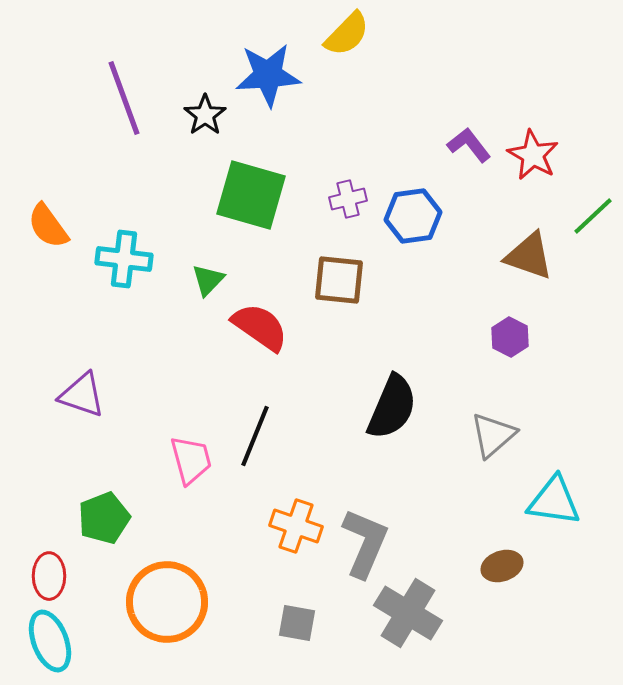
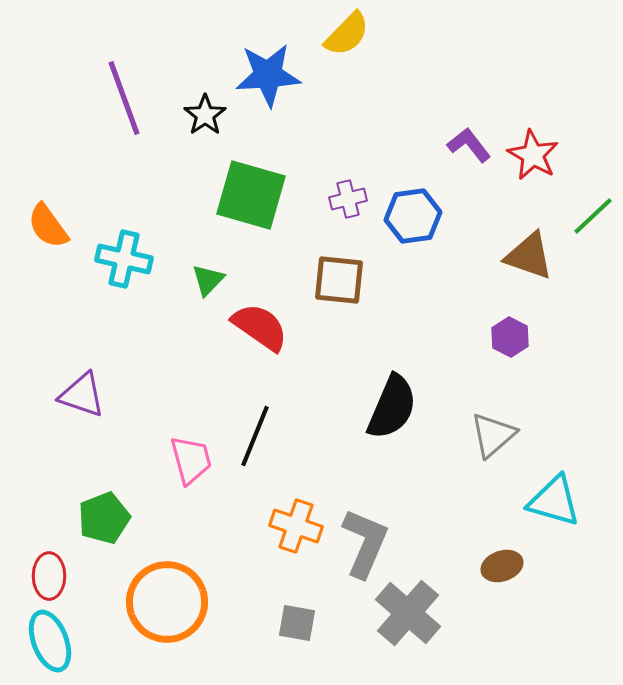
cyan cross: rotated 6 degrees clockwise
cyan triangle: rotated 8 degrees clockwise
gray cross: rotated 10 degrees clockwise
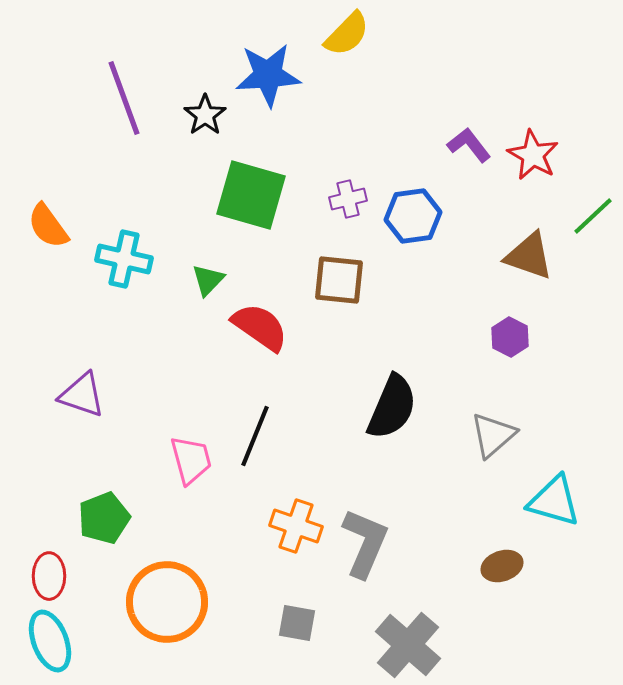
gray cross: moved 32 px down
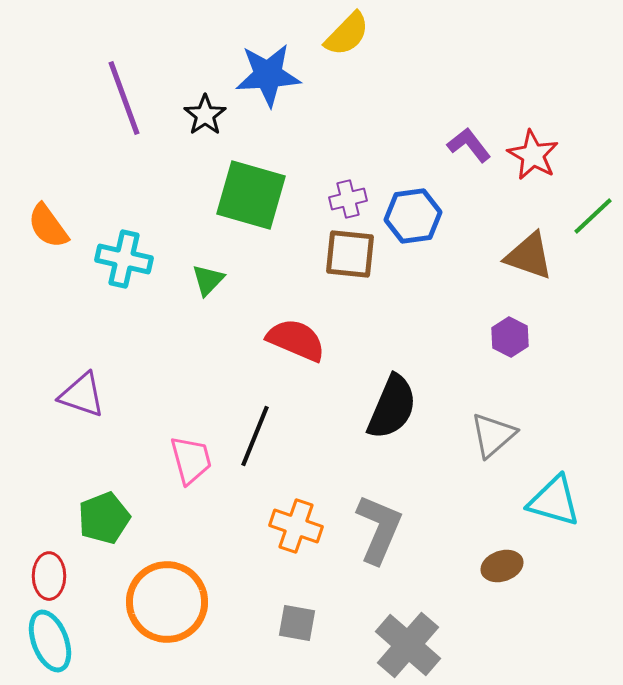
brown square: moved 11 px right, 26 px up
red semicircle: moved 36 px right, 13 px down; rotated 12 degrees counterclockwise
gray L-shape: moved 14 px right, 14 px up
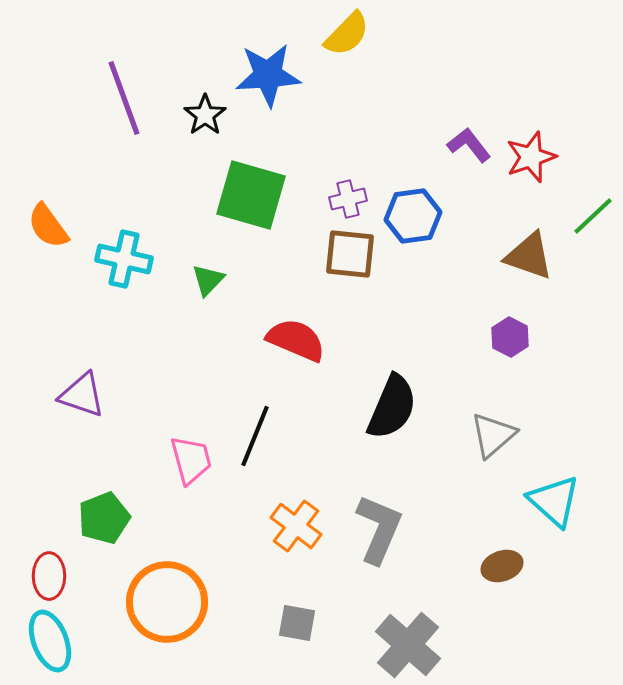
red star: moved 2 px left, 2 px down; rotated 24 degrees clockwise
cyan triangle: rotated 26 degrees clockwise
orange cross: rotated 18 degrees clockwise
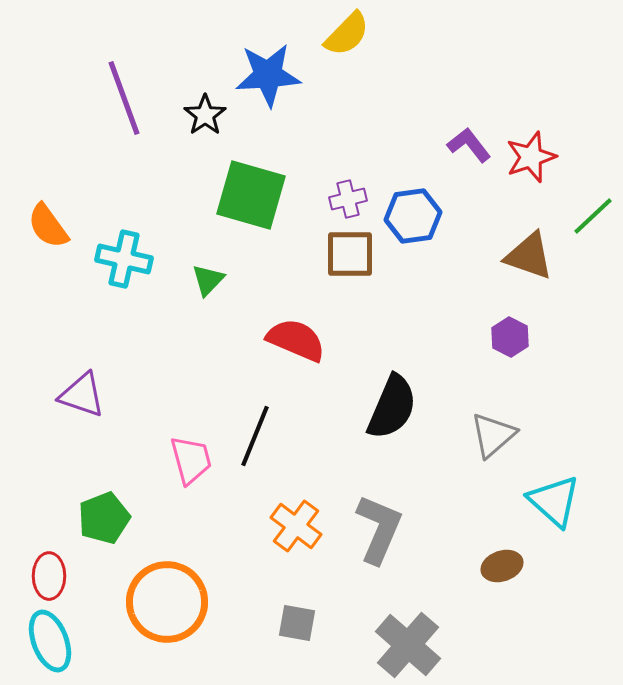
brown square: rotated 6 degrees counterclockwise
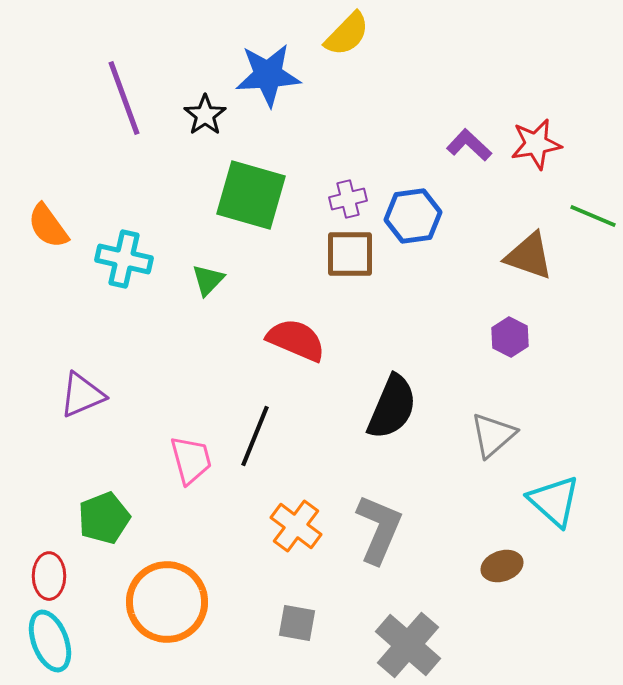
purple L-shape: rotated 9 degrees counterclockwise
red star: moved 5 px right, 13 px up; rotated 9 degrees clockwise
green line: rotated 66 degrees clockwise
purple triangle: rotated 42 degrees counterclockwise
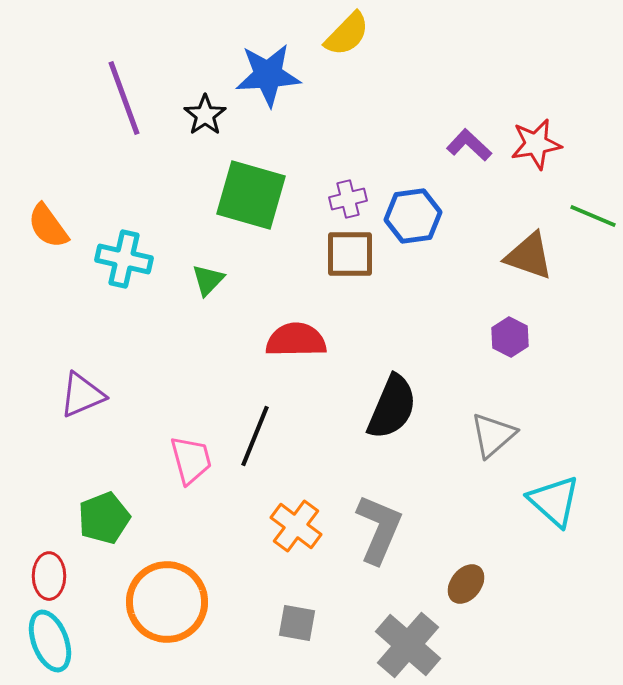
red semicircle: rotated 24 degrees counterclockwise
brown ellipse: moved 36 px left, 18 px down; rotated 33 degrees counterclockwise
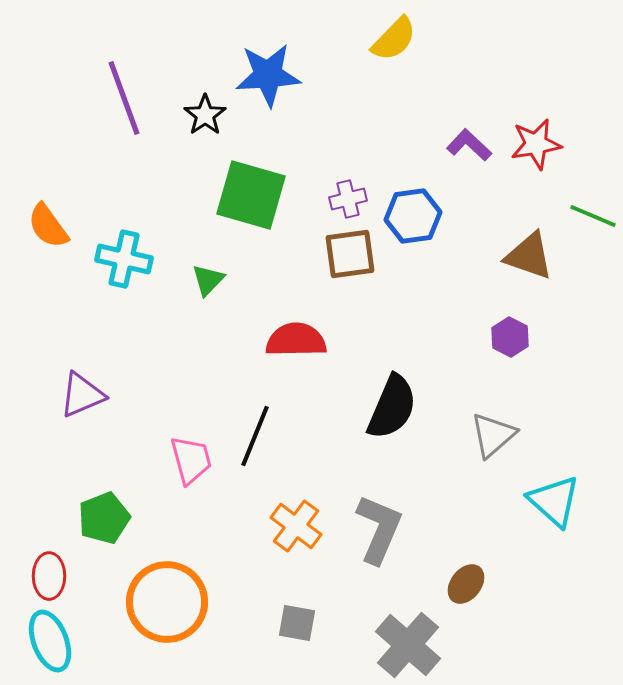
yellow semicircle: moved 47 px right, 5 px down
brown square: rotated 8 degrees counterclockwise
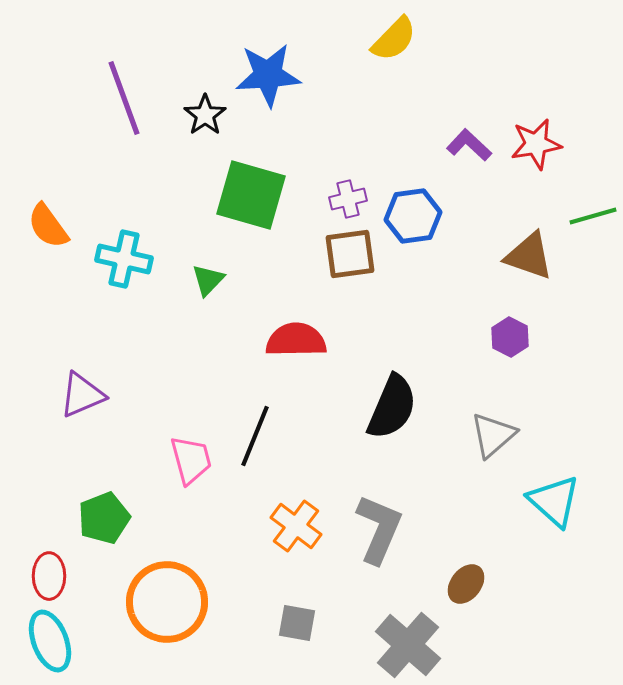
green line: rotated 39 degrees counterclockwise
